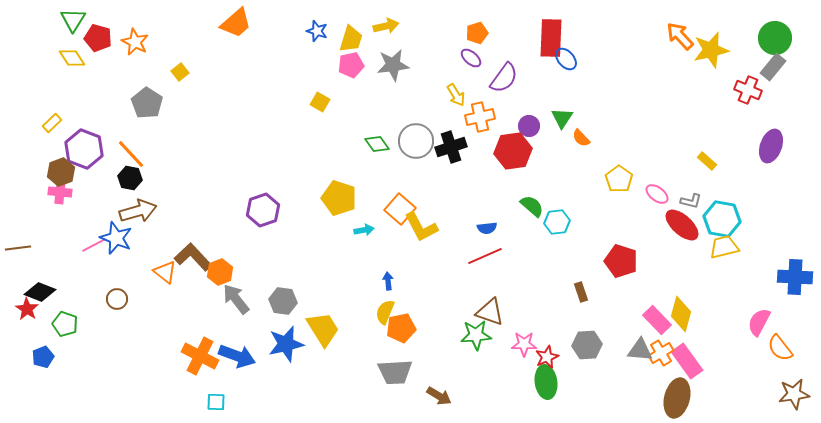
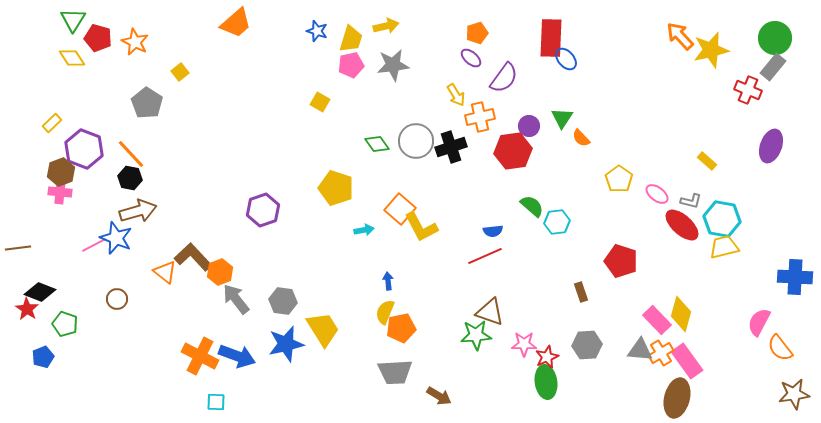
yellow pentagon at (339, 198): moved 3 px left, 10 px up
blue semicircle at (487, 228): moved 6 px right, 3 px down
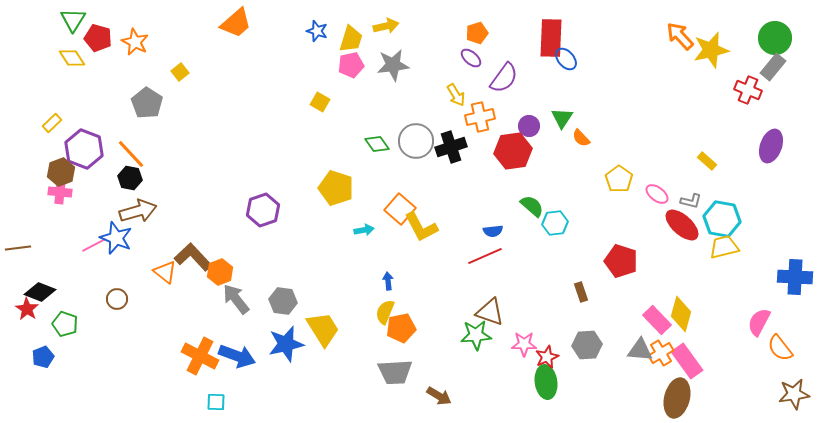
cyan hexagon at (557, 222): moved 2 px left, 1 px down
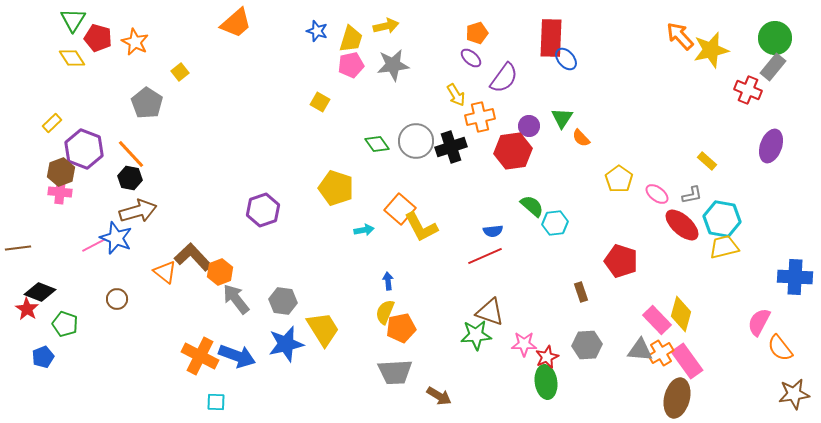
gray L-shape at (691, 201): moved 1 px right, 6 px up; rotated 25 degrees counterclockwise
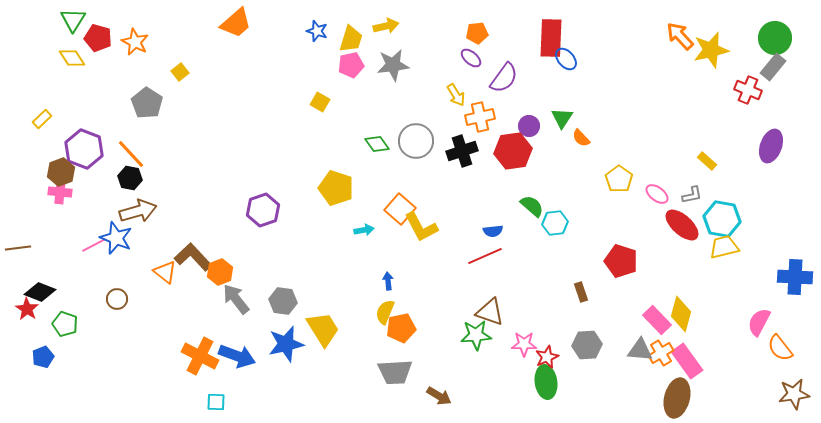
orange pentagon at (477, 33): rotated 10 degrees clockwise
yellow rectangle at (52, 123): moved 10 px left, 4 px up
black cross at (451, 147): moved 11 px right, 4 px down
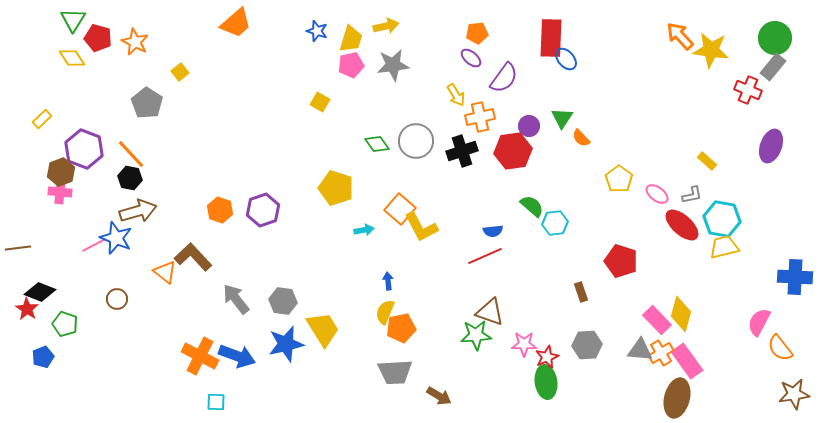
yellow star at (711, 50): rotated 21 degrees clockwise
orange hexagon at (220, 272): moved 62 px up; rotated 20 degrees counterclockwise
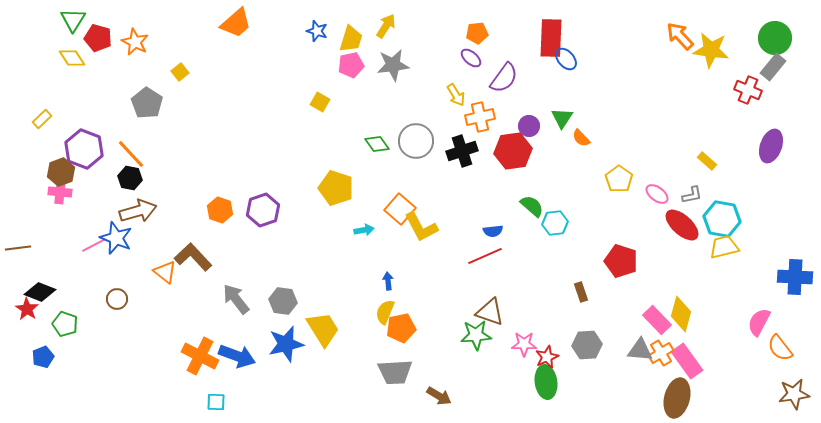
yellow arrow at (386, 26): rotated 45 degrees counterclockwise
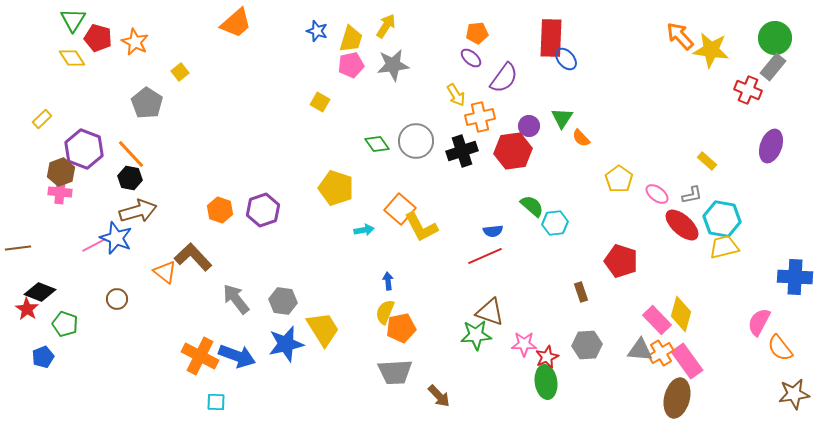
brown arrow at (439, 396): rotated 15 degrees clockwise
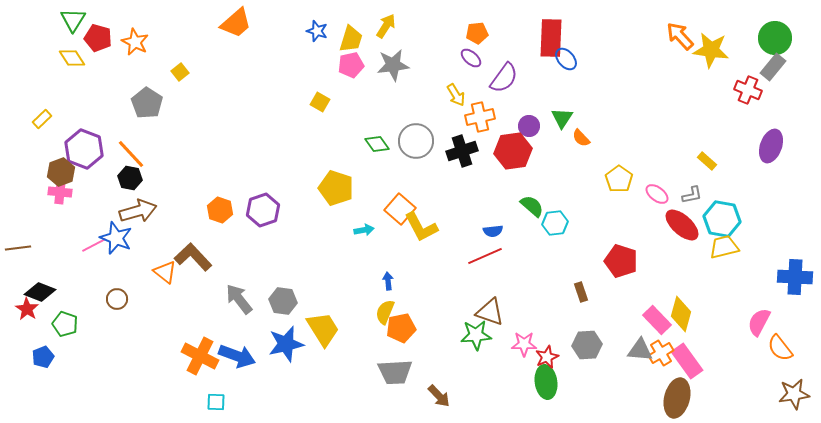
gray arrow at (236, 299): moved 3 px right
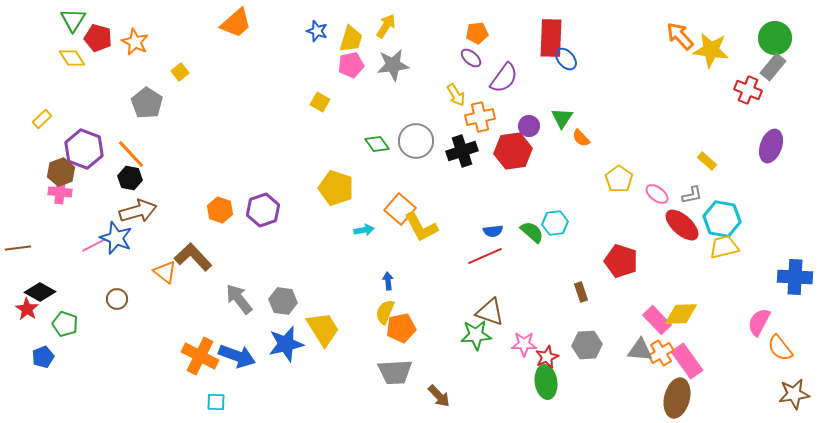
green semicircle at (532, 206): moved 26 px down
black diamond at (40, 292): rotated 8 degrees clockwise
yellow diamond at (681, 314): rotated 72 degrees clockwise
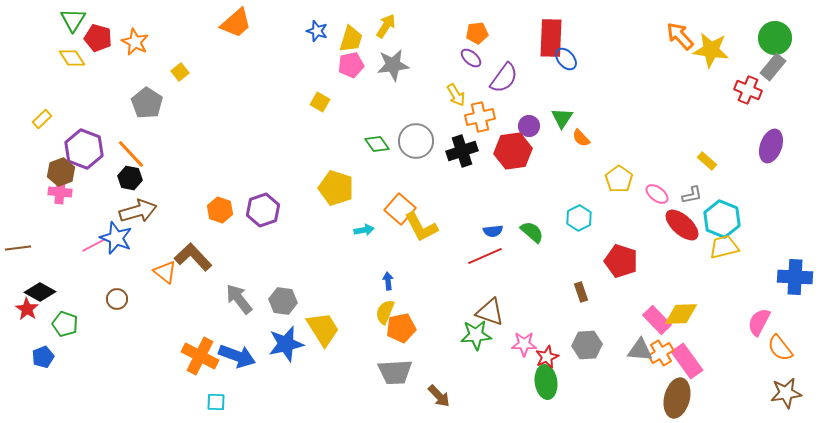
cyan hexagon at (722, 219): rotated 12 degrees clockwise
cyan hexagon at (555, 223): moved 24 px right, 5 px up; rotated 20 degrees counterclockwise
brown star at (794, 394): moved 8 px left, 1 px up
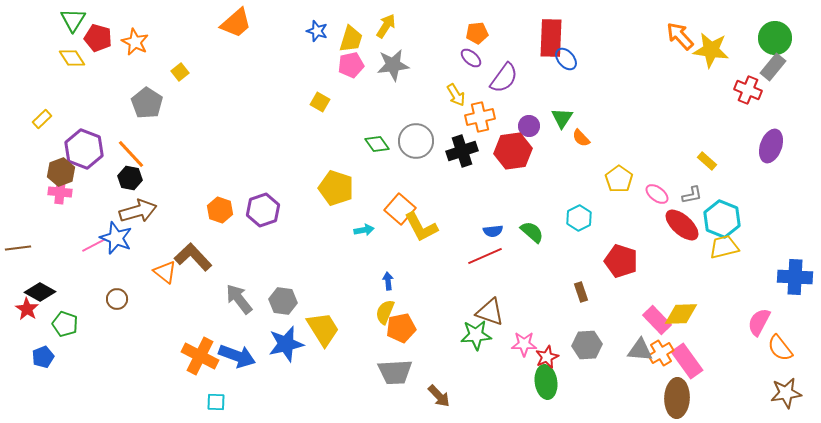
brown ellipse at (677, 398): rotated 12 degrees counterclockwise
